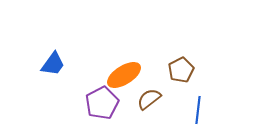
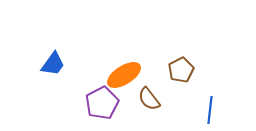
brown semicircle: rotated 90 degrees counterclockwise
blue line: moved 12 px right
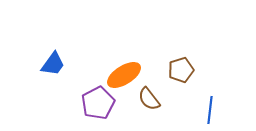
brown pentagon: rotated 10 degrees clockwise
purple pentagon: moved 4 px left
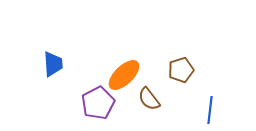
blue trapezoid: rotated 40 degrees counterclockwise
orange ellipse: rotated 12 degrees counterclockwise
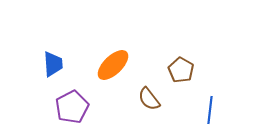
brown pentagon: rotated 25 degrees counterclockwise
orange ellipse: moved 11 px left, 10 px up
purple pentagon: moved 26 px left, 4 px down
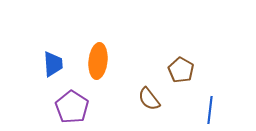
orange ellipse: moved 15 px left, 4 px up; rotated 40 degrees counterclockwise
purple pentagon: rotated 12 degrees counterclockwise
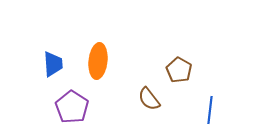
brown pentagon: moved 2 px left
